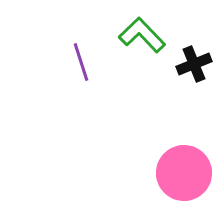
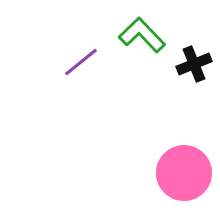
purple line: rotated 69 degrees clockwise
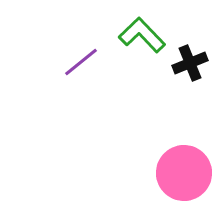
black cross: moved 4 px left, 1 px up
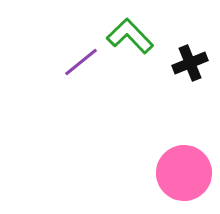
green L-shape: moved 12 px left, 1 px down
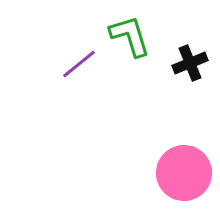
green L-shape: rotated 27 degrees clockwise
purple line: moved 2 px left, 2 px down
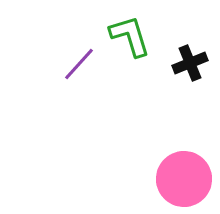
purple line: rotated 9 degrees counterclockwise
pink circle: moved 6 px down
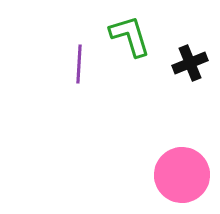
purple line: rotated 39 degrees counterclockwise
pink circle: moved 2 px left, 4 px up
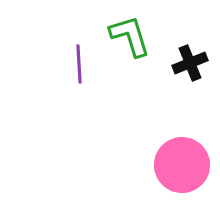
purple line: rotated 6 degrees counterclockwise
pink circle: moved 10 px up
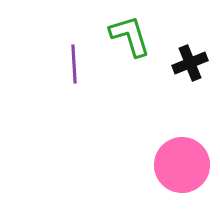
purple line: moved 5 px left
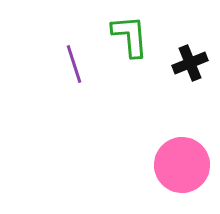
green L-shape: rotated 12 degrees clockwise
purple line: rotated 15 degrees counterclockwise
